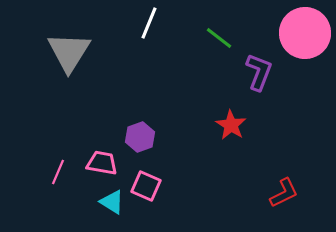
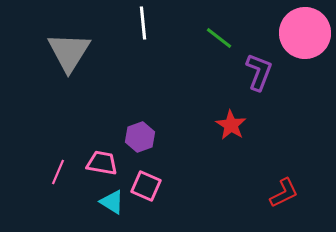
white line: moved 6 px left; rotated 28 degrees counterclockwise
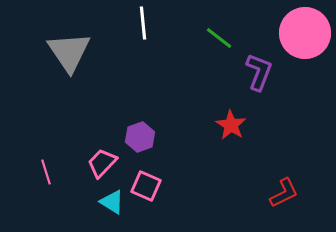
gray triangle: rotated 6 degrees counterclockwise
pink trapezoid: rotated 56 degrees counterclockwise
pink line: moved 12 px left; rotated 40 degrees counterclockwise
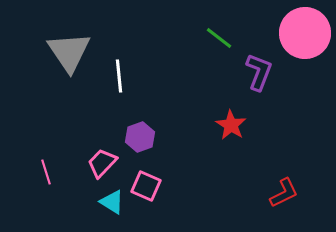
white line: moved 24 px left, 53 px down
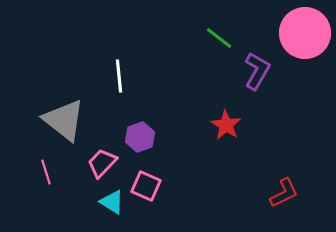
gray triangle: moved 5 px left, 68 px down; rotated 18 degrees counterclockwise
purple L-shape: moved 2 px left, 1 px up; rotated 9 degrees clockwise
red star: moved 5 px left
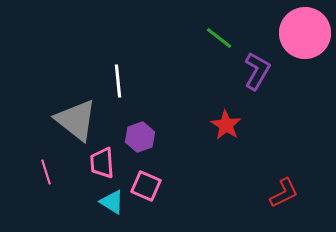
white line: moved 1 px left, 5 px down
gray triangle: moved 12 px right
pink trapezoid: rotated 48 degrees counterclockwise
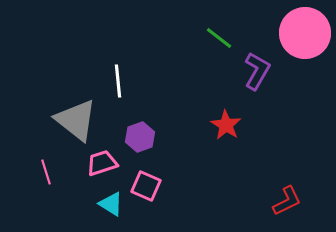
pink trapezoid: rotated 76 degrees clockwise
red L-shape: moved 3 px right, 8 px down
cyan triangle: moved 1 px left, 2 px down
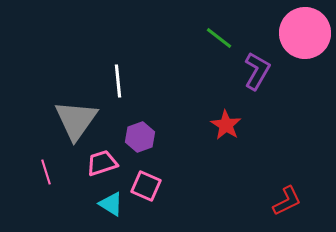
gray triangle: rotated 27 degrees clockwise
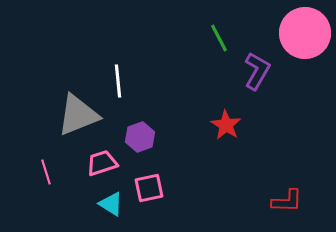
green line: rotated 24 degrees clockwise
gray triangle: moved 2 px right, 5 px up; rotated 33 degrees clockwise
pink square: moved 3 px right, 2 px down; rotated 36 degrees counterclockwise
red L-shape: rotated 28 degrees clockwise
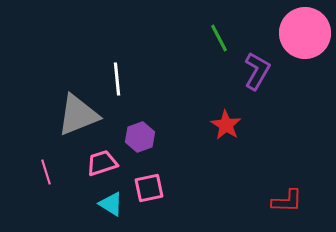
white line: moved 1 px left, 2 px up
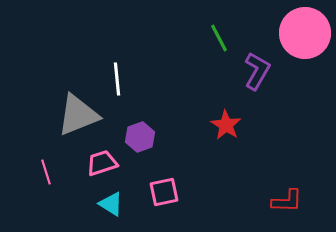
pink square: moved 15 px right, 4 px down
